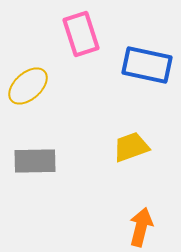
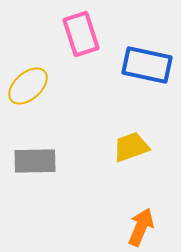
orange arrow: rotated 9 degrees clockwise
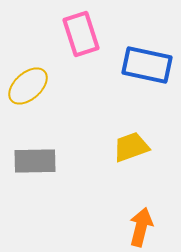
orange arrow: rotated 9 degrees counterclockwise
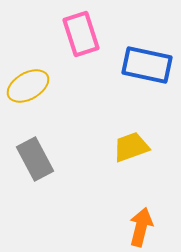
yellow ellipse: rotated 12 degrees clockwise
gray rectangle: moved 2 px up; rotated 63 degrees clockwise
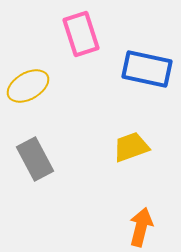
blue rectangle: moved 4 px down
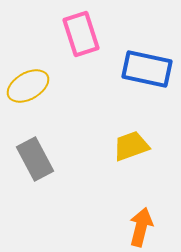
yellow trapezoid: moved 1 px up
